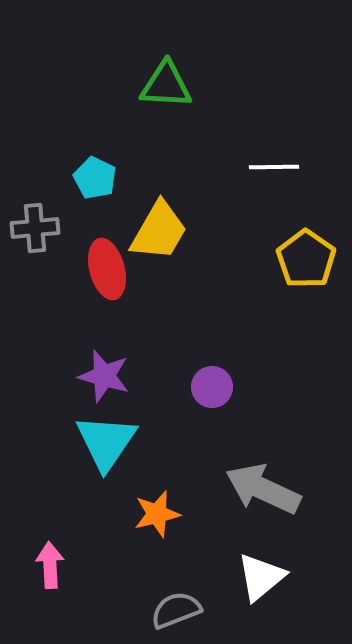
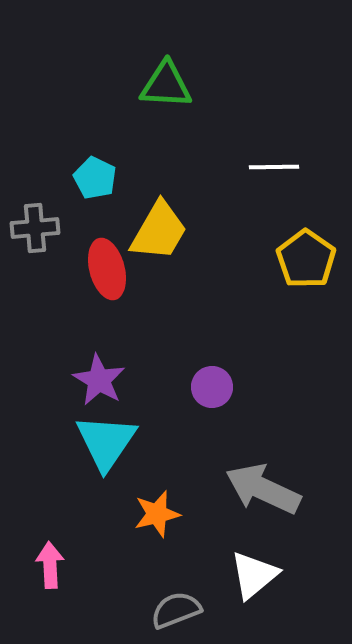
purple star: moved 5 px left, 4 px down; rotated 14 degrees clockwise
white triangle: moved 7 px left, 2 px up
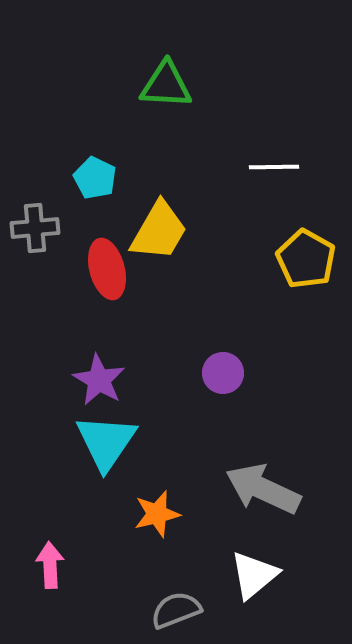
yellow pentagon: rotated 6 degrees counterclockwise
purple circle: moved 11 px right, 14 px up
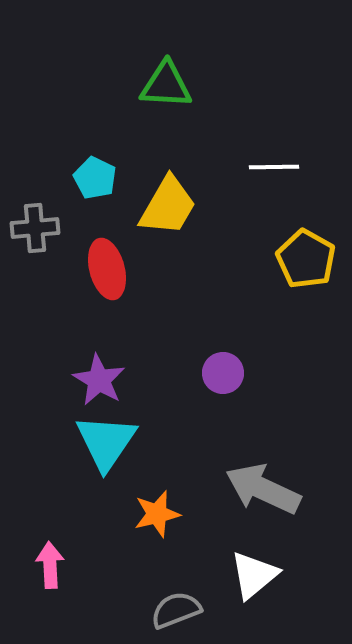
yellow trapezoid: moved 9 px right, 25 px up
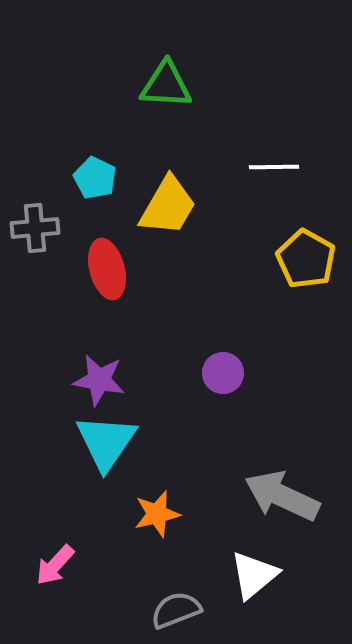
purple star: rotated 20 degrees counterclockwise
gray arrow: moved 19 px right, 7 px down
pink arrow: moved 5 px right; rotated 135 degrees counterclockwise
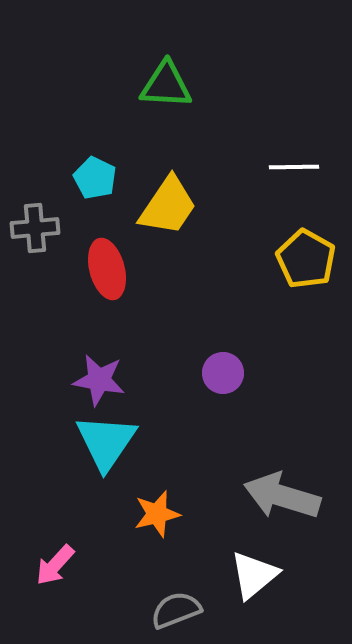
white line: moved 20 px right
yellow trapezoid: rotated 4 degrees clockwise
gray arrow: rotated 8 degrees counterclockwise
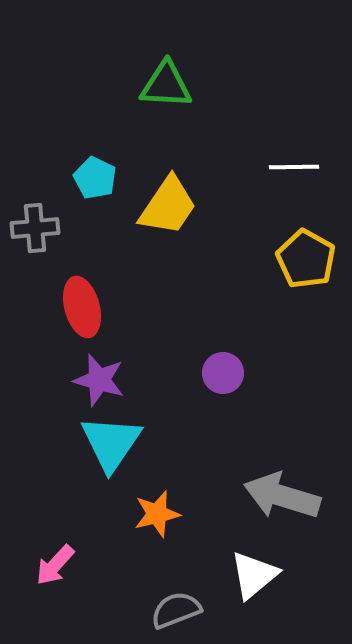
red ellipse: moved 25 px left, 38 px down
purple star: rotated 6 degrees clockwise
cyan triangle: moved 5 px right, 1 px down
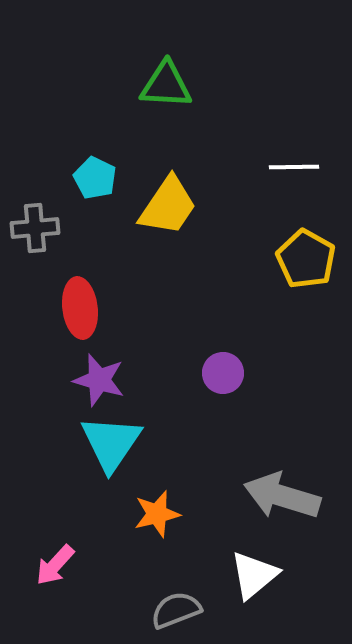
red ellipse: moved 2 px left, 1 px down; rotated 8 degrees clockwise
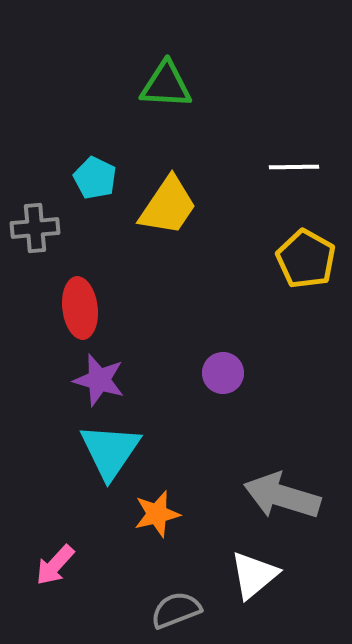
cyan triangle: moved 1 px left, 8 px down
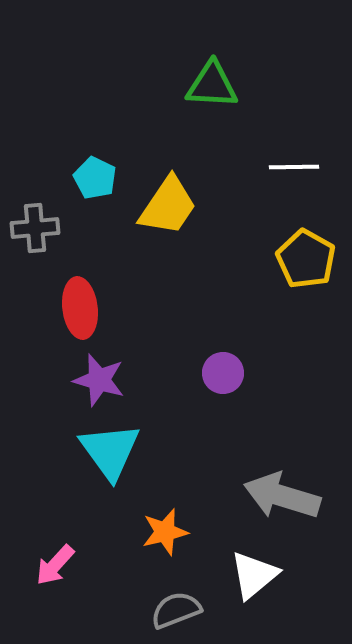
green triangle: moved 46 px right
cyan triangle: rotated 10 degrees counterclockwise
orange star: moved 8 px right, 18 px down
